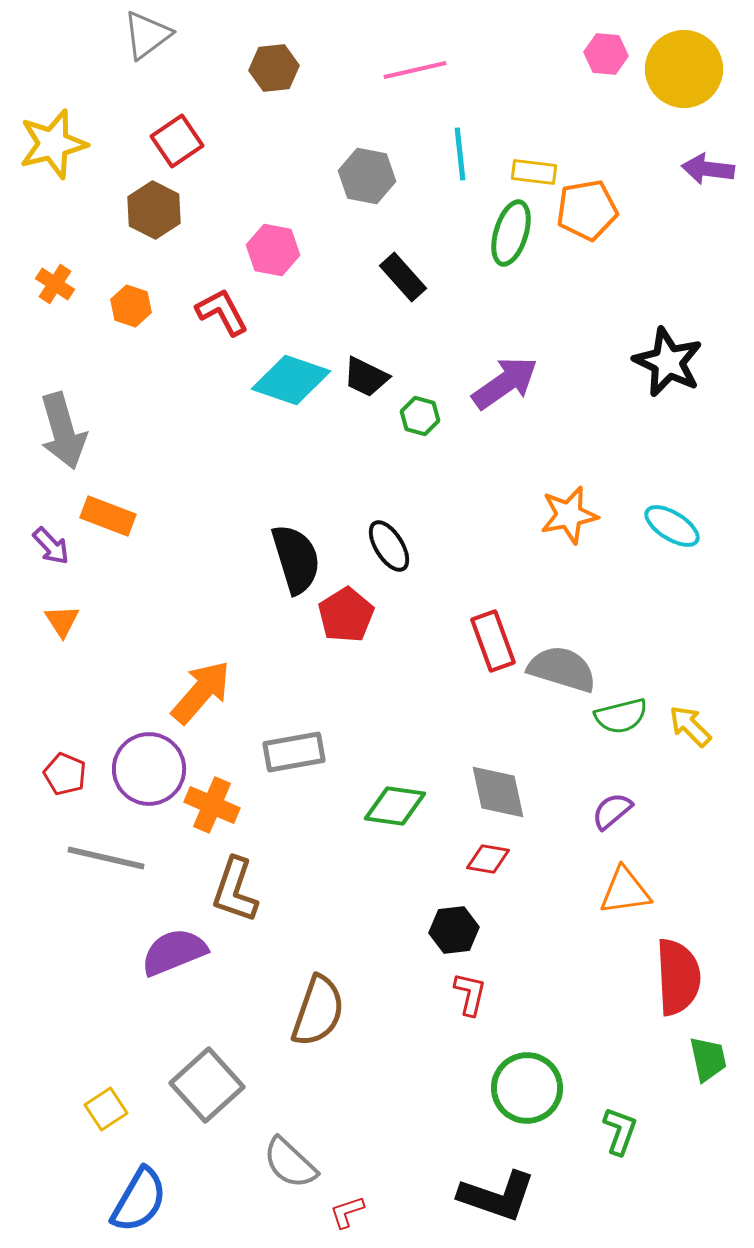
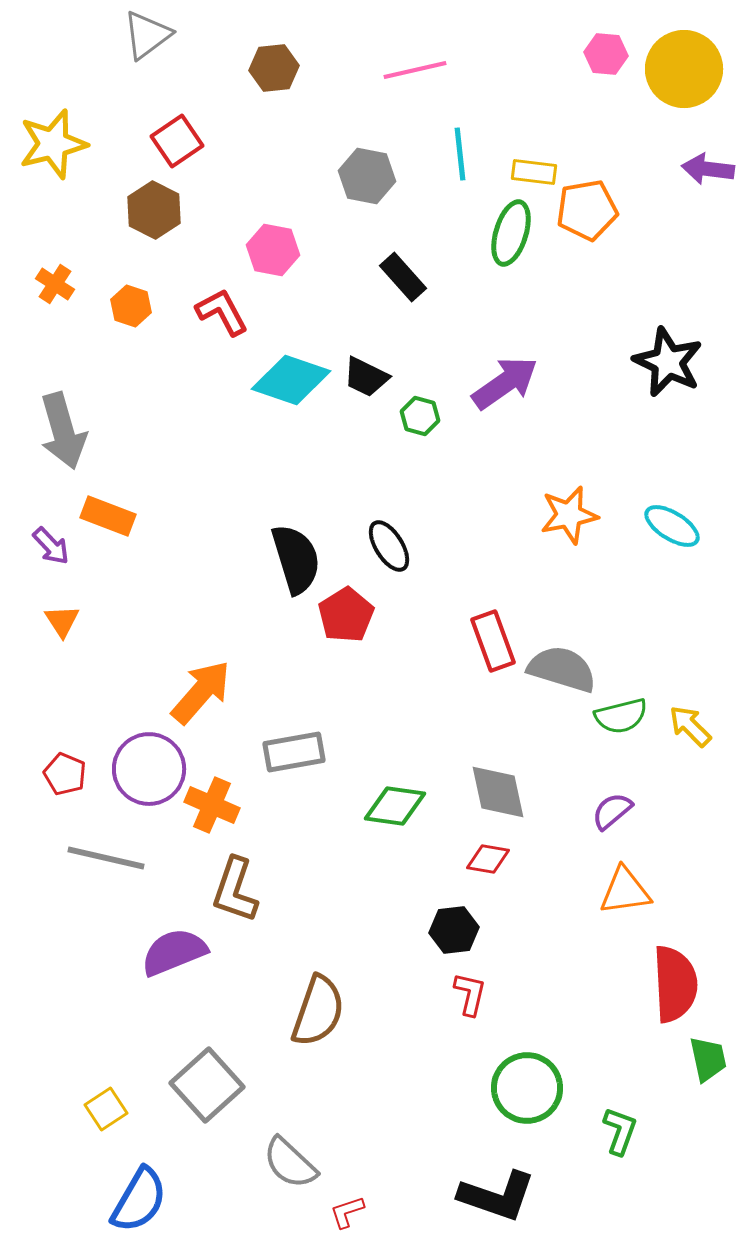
red semicircle at (678, 977): moved 3 px left, 7 px down
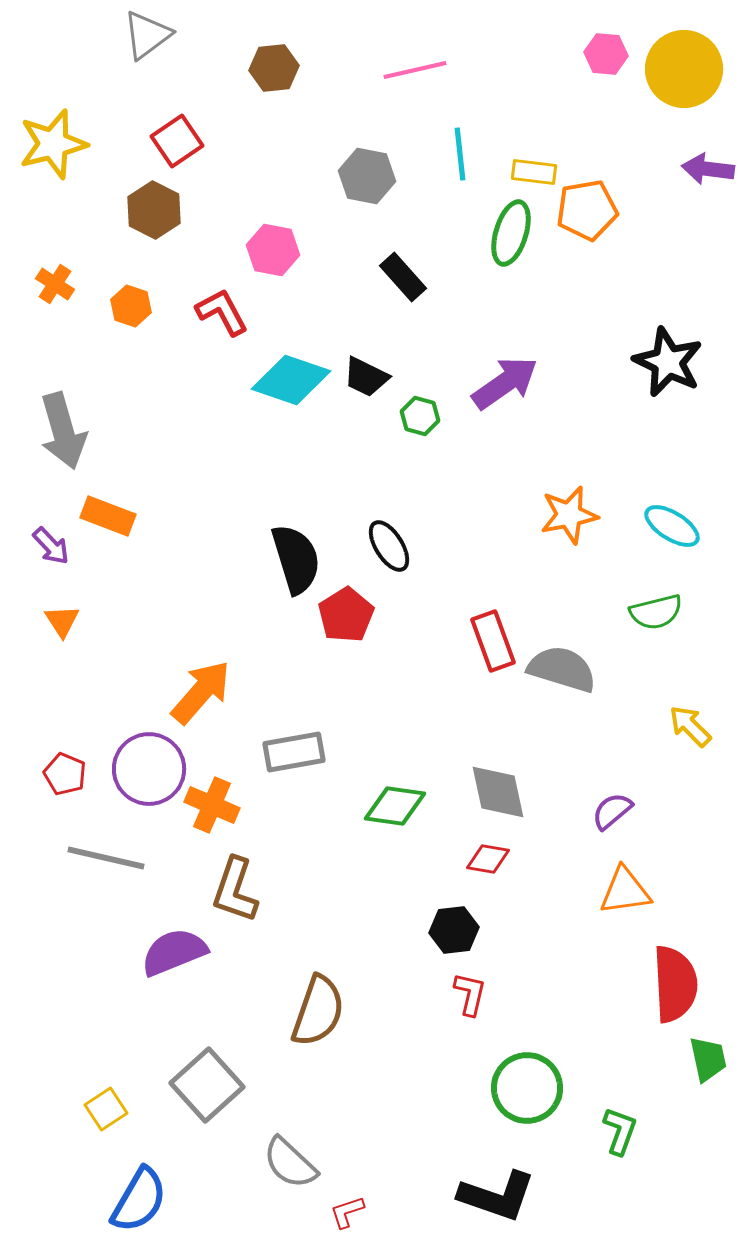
green semicircle at (621, 716): moved 35 px right, 104 px up
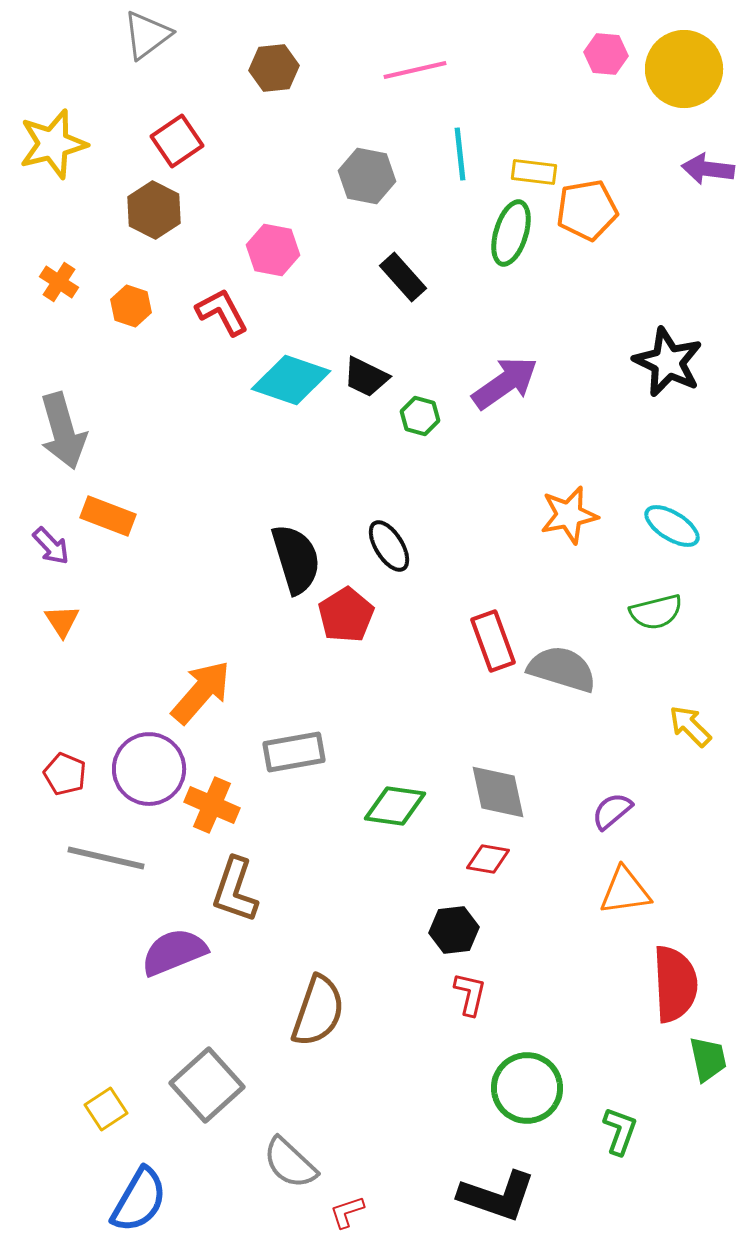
orange cross at (55, 284): moved 4 px right, 2 px up
